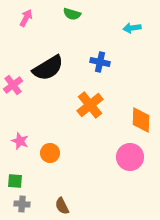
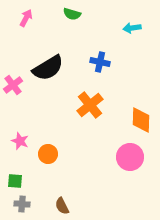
orange circle: moved 2 px left, 1 px down
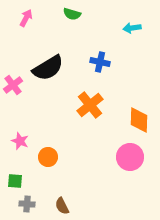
orange diamond: moved 2 px left
orange circle: moved 3 px down
gray cross: moved 5 px right
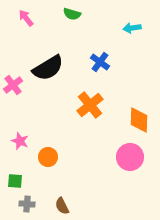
pink arrow: rotated 66 degrees counterclockwise
blue cross: rotated 24 degrees clockwise
